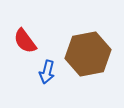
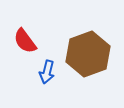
brown hexagon: rotated 9 degrees counterclockwise
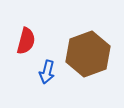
red semicircle: moved 1 px right; rotated 128 degrees counterclockwise
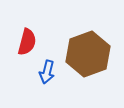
red semicircle: moved 1 px right, 1 px down
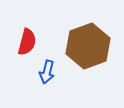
brown hexagon: moved 8 px up
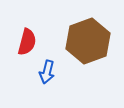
brown hexagon: moved 5 px up
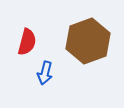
blue arrow: moved 2 px left, 1 px down
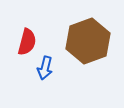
blue arrow: moved 5 px up
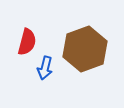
brown hexagon: moved 3 px left, 8 px down
